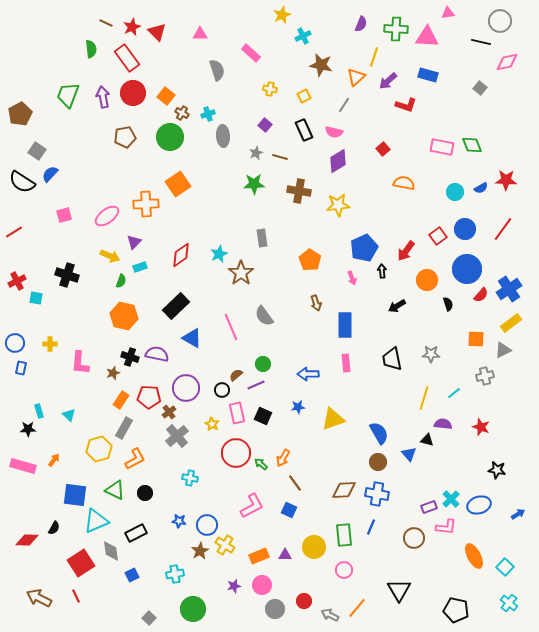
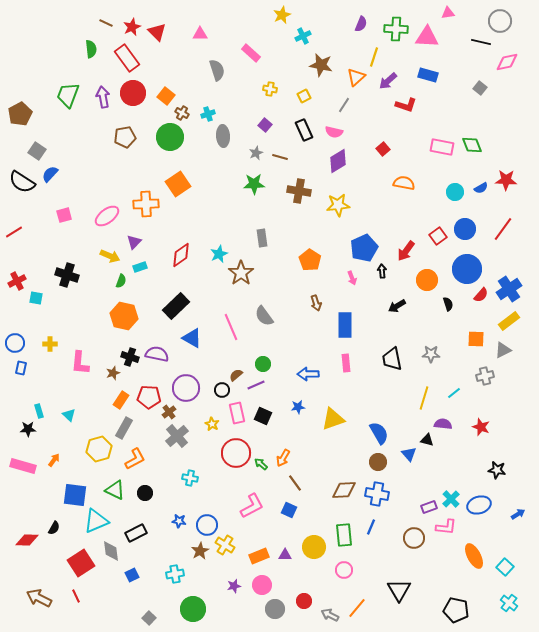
yellow rectangle at (511, 323): moved 2 px left, 2 px up
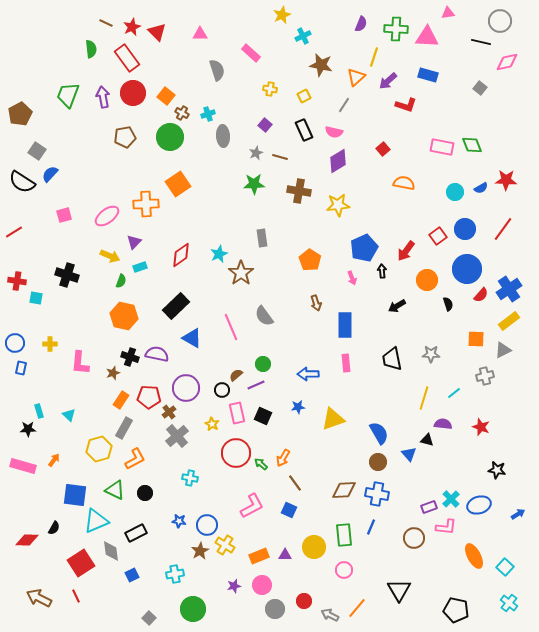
red cross at (17, 281): rotated 36 degrees clockwise
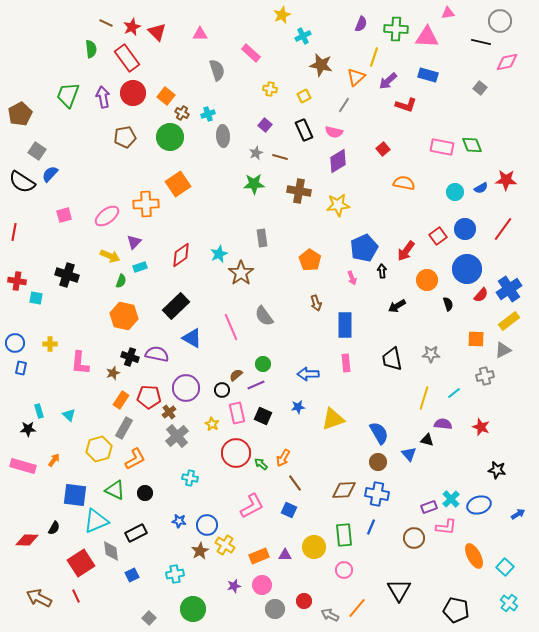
red line at (14, 232): rotated 48 degrees counterclockwise
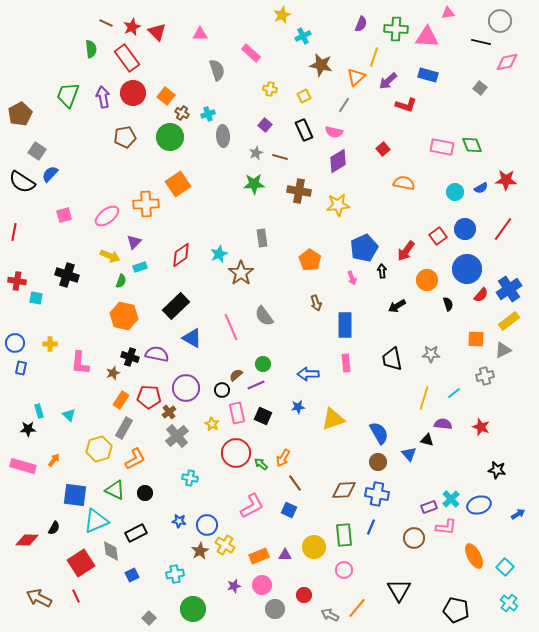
red circle at (304, 601): moved 6 px up
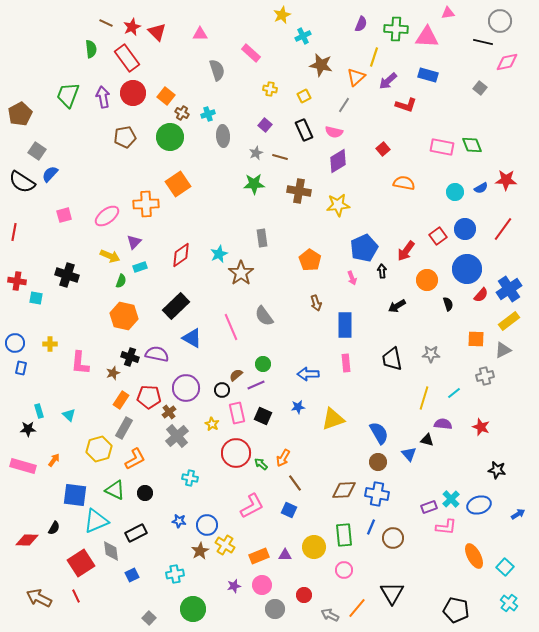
black line at (481, 42): moved 2 px right
brown circle at (414, 538): moved 21 px left
black triangle at (399, 590): moved 7 px left, 3 px down
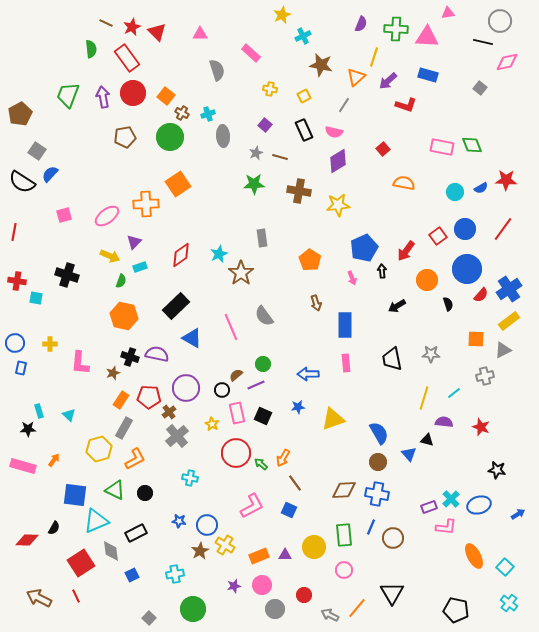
purple semicircle at (443, 424): moved 1 px right, 2 px up
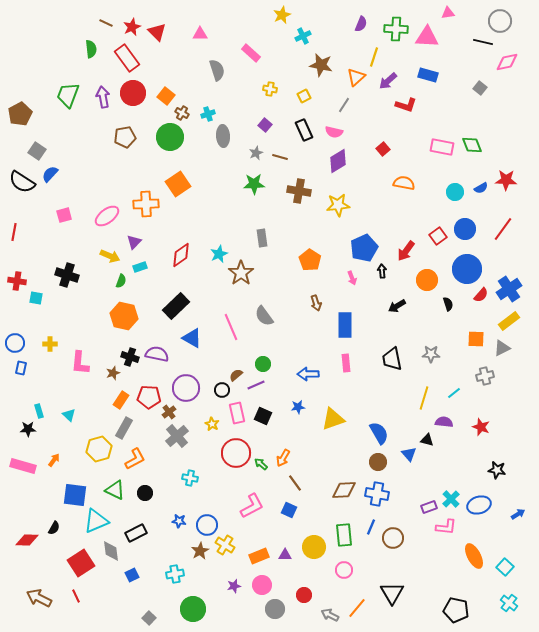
gray triangle at (503, 350): moved 1 px left, 2 px up
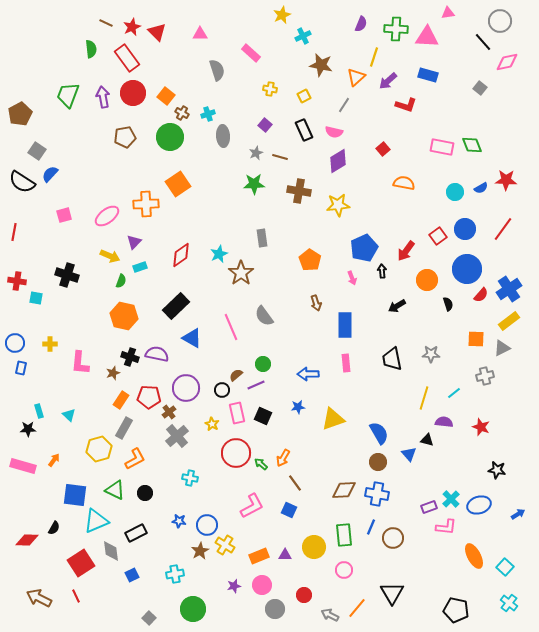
black line at (483, 42): rotated 36 degrees clockwise
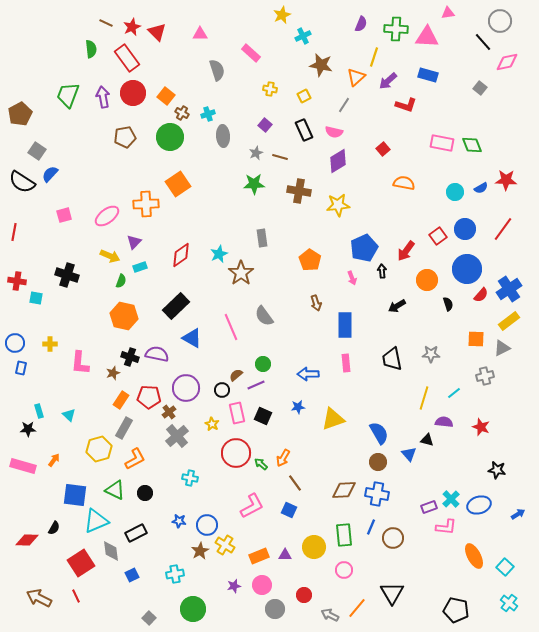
pink rectangle at (442, 147): moved 4 px up
